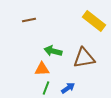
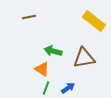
brown line: moved 3 px up
orange triangle: rotated 35 degrees clockwise
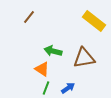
brown line: rotated 40 degrees counterclockwise
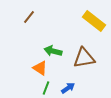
orange triangle: moved 2 px left, 1 px up
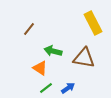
brown line: moved 12 px down
yellow rectangle: moved 1 px left, 2 px down; rotated 25 degrees clockwise
brown triangle: rotated 20 degrees clockwise
green line: rotated 32 degrees clockwise
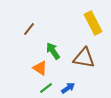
green arrow: rotated 42 degrees clockwise
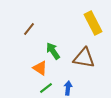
blue arrow: rotated 48 degrees counterclockwise
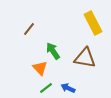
brown triangle: moved 1 px right
orange triangle: rotated 14 degrees clockwise
blue arrow: rotated 72 degrees counterclockwise
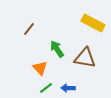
yellow rectangle: rotated 35 degrees counterclockwise
green arrow: moved 4 px right, 2 px up
blue arrow: rotated 24 degrees counterclockwise
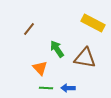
green line: rotated 40 degrees clockwise
